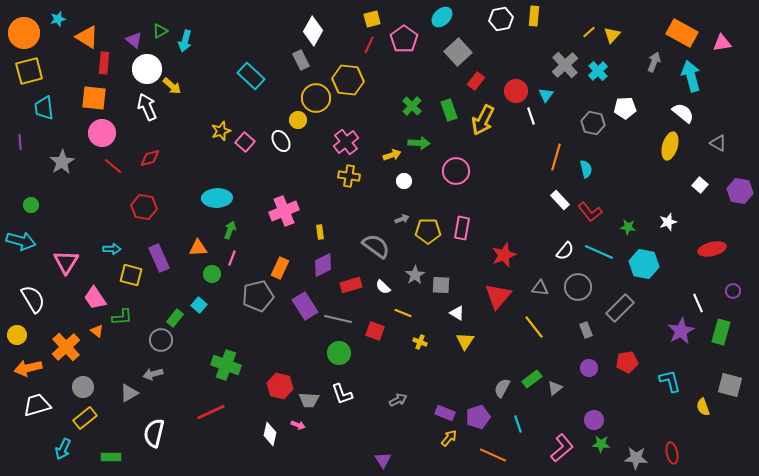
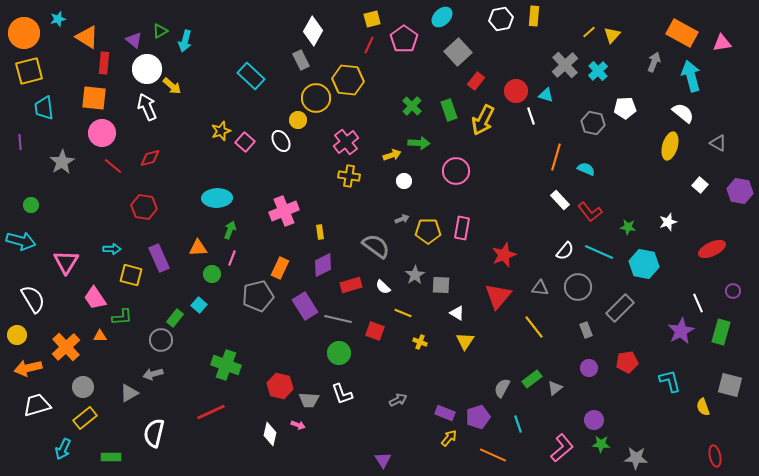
cyan triangle at (546, 95): rotated 49 degrees counterclockwise
cyan semicircle at (586, 169): rotated 54 degrees counterclockwise
red ellipse at (712, 249): rotated 12 degrees counterclockwise
orange triangle at (97, 331): moved 3 px right, 5 px down; rotated 40 degrees counterclockwise
red ellipse at (672, 453): moved 43 px right, 3 px down
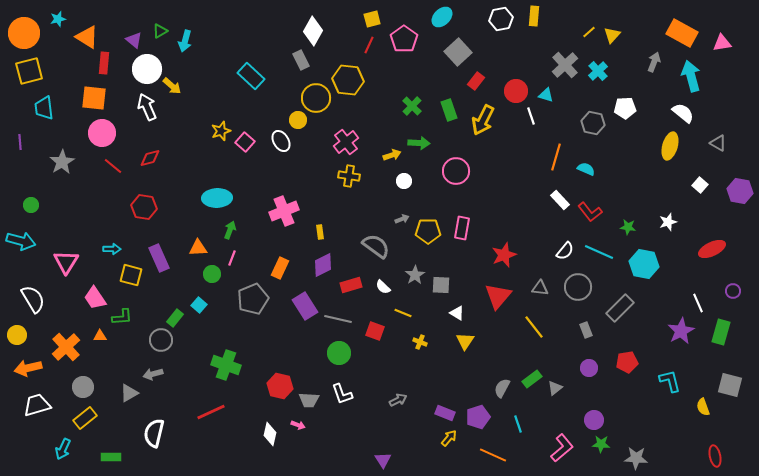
gray pentagon at (258, 296): moved 5 px left, 3 px down; rotated 8 degrees counterclockwise
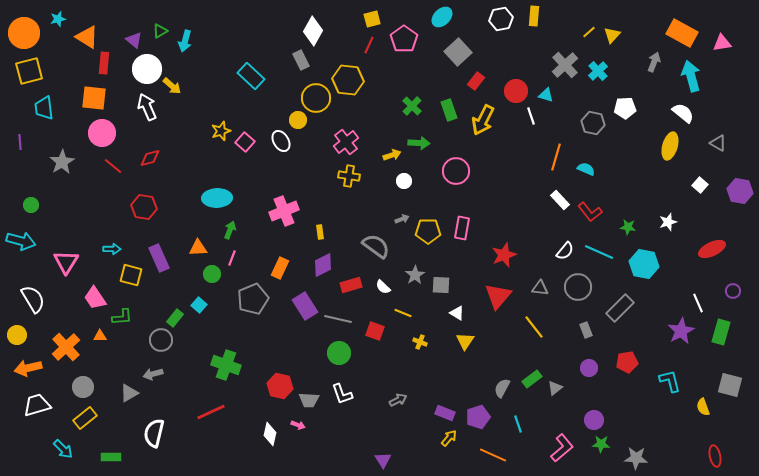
cyan arrow at (63, 449): rotated 70 degrees counterclockwise
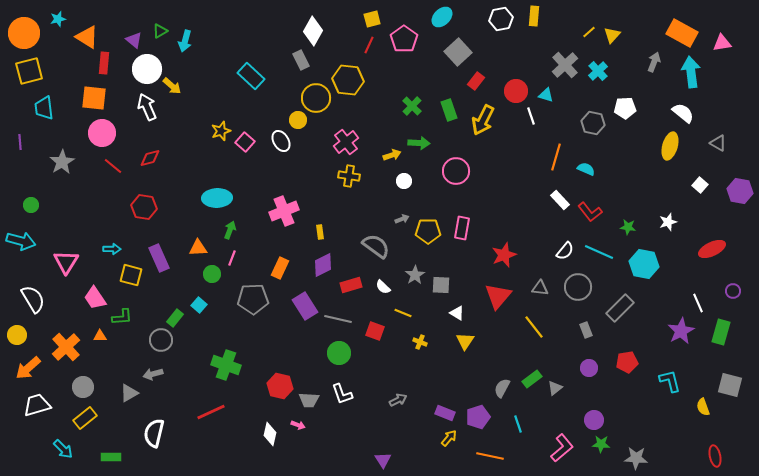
cyan arrow at (691, 76): moved 4 px up; rotated 8 degrees clockwise
gray pentagon at (253, 299): rotated 20 degrees clockwise
orange arrow at (28, 368): rotated 28 degrees counterclockwise
orange line at (493, 455): moved 3 px left, 1 px down; rotated 12 degrees counterclockwise
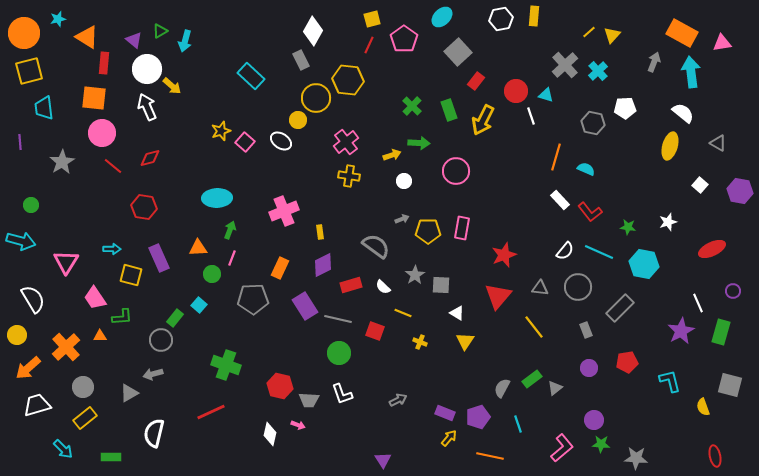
white ellipse at (281, 141): rotated 25 degrees counterclockwise
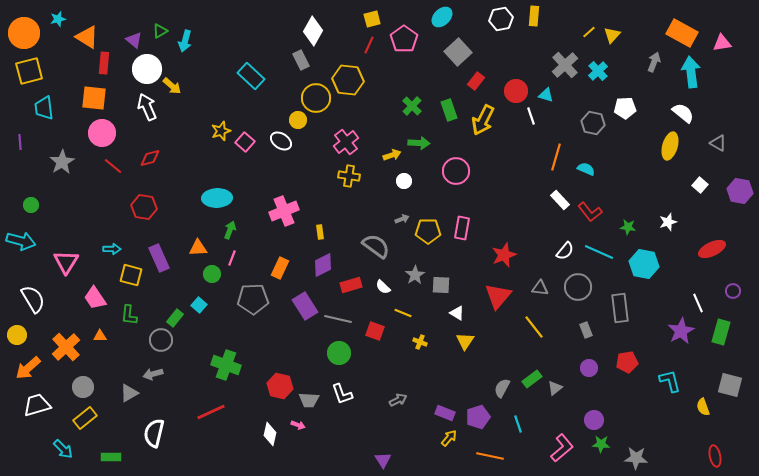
gray rectangle at (620, 308): rotated 52 degrees counterclockwise
green L-shape at (122, 317): moved 7 px right, 2 px up; rotated 100 degrees clockwise
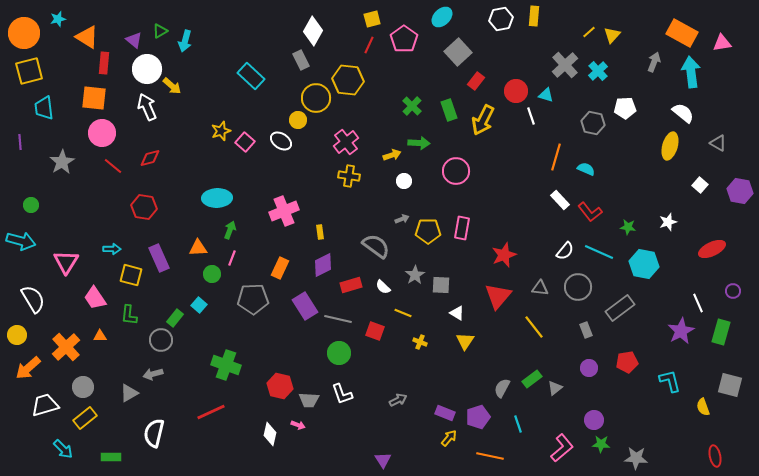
gray rectangle at (620, 308): rotated 60 degrees clockwise
white trapezoid at (37, 405): moved 8 px right
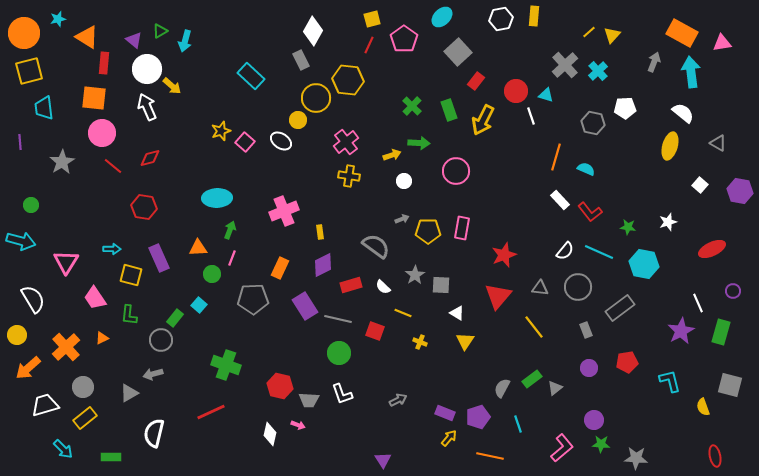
orange triangle at (100, 336): moved 2 px right, 2 px down; rotated 24 degrees counterclockwise
